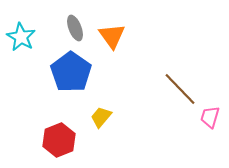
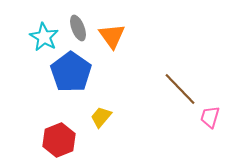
gray ellipse: moved 3 px right
cyan star: moved 23 px right
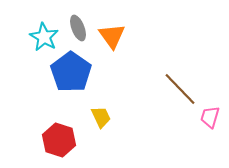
yellow trapezoid: rotated 115 degrees clockwise
red hexagon: rotated 20 degrees counterclockwise
